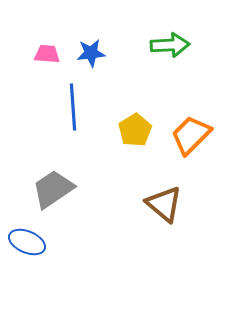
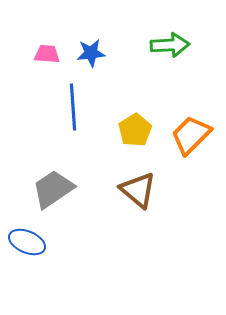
brown triangle: moved 26 px left, 14 px up
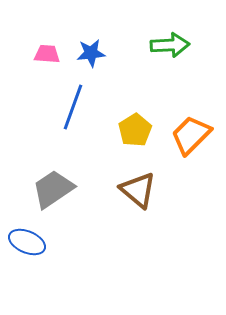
blue line: rotated 24 degrees clockwise
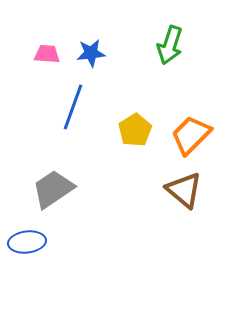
green arrow: rotated 111 degrees clockwise
brown triangle: moved 46 px right
blue ellipse: rotated 30 degrees counterclockwise
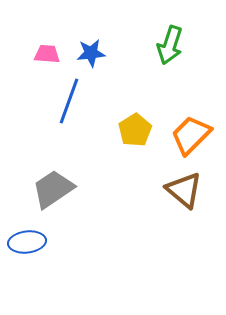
blue line: moved 4 px left, 6 px up
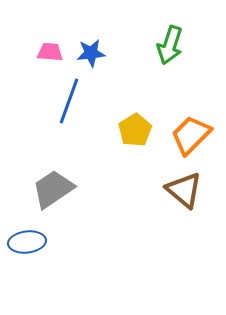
pink trapezoid: moved 3 px right, 2 px up
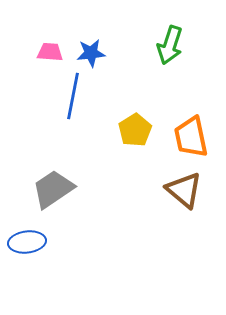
blue line: moved 4 px right, 5 px up; rotated 9 degrees counterclockwise
orange trapezoid: moved 2 px down; rotated 57 degrees counterclockwise
